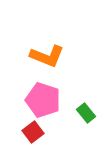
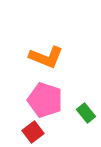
orange L-shape: moved 1 px left, 1 px down
pink pentagon: moved 2 px right
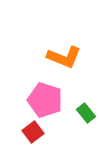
orange L-shape: moved 18 px right
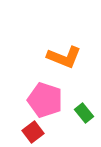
green rectangle: moved 2 px left
